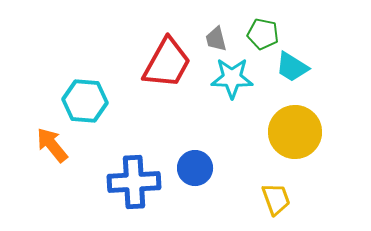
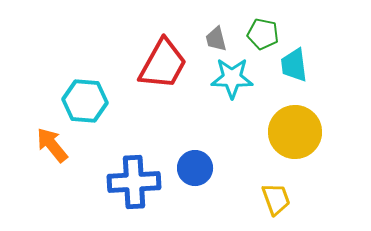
red trapezoid: moved 4 px left, 1 px down
cyan trapezoid: moved 2 px right, 2 px up; rotated 51 degrees clockwise
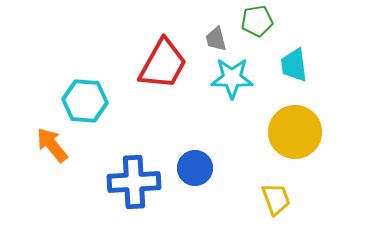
green pentagon: moved 6 px left, 13 px up; rotated 20 degrees counterclockwise
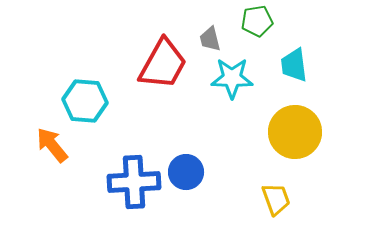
gray trapezoid: moved 6 px left
blue circle: moved 9 px left, 4 px down
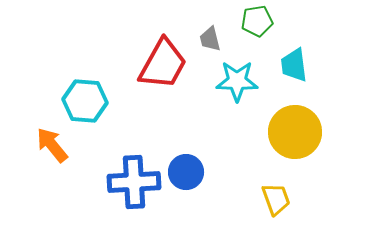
cyan star: moved 5 px right, 3 px down
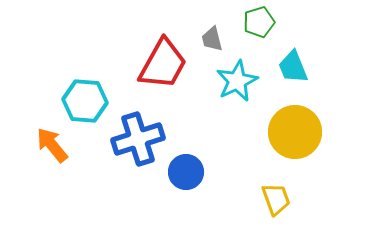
green pentagon: moved 2 px right, 1 px down; rotated 8 degrees counterclockwise
gray trapezoid: moved 2 px right
cyan trapezoid: moved 1 px left, 2 px down; rotated 15 degrees counterclockwise
cyan star: rotated 27 degrees counterclockwise
blue cross: moved 4 px right, 43 px up; rotated 15 degrees counterclockwise
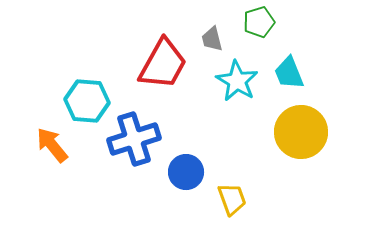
cyan trapezoid: moved 4 px left, 6 px down
cyan star: rotated 15 degrees counterclockwise
cyan hexagon: moved 2 px right
yellow circle: moved 6 px right
blue cross: moved 4 px left
yellow trapezoid: moved 44 px left
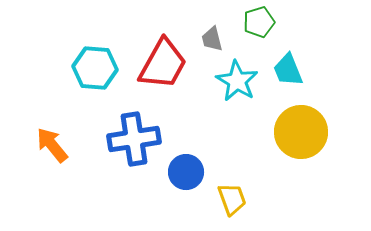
cyan trapezoid: moved 1 px left, 3 px up
cyan hexagon: moved 8 px right, 33 px up
blue cross: rotated 9 degrees clockwise
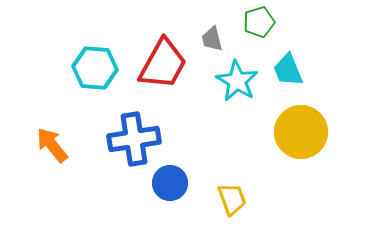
blue circle: moved 16 px left, 11 px down
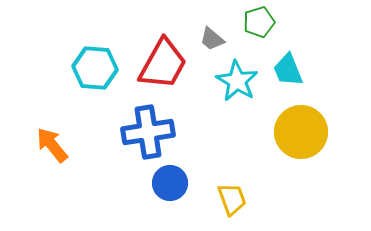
gray trapezoid: rotated 36 degrees counterclockwise
blue cross: moved 14 px right, 7 px up
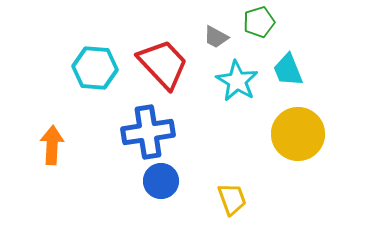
gray trapezoid: moved 4 px right, 2 px up; rotated 12 degrees counterclockwise
red trapezoid: rotated 72 degrees counterclockwise
yellow circle: moved 3 px left, 2 px down
orange arrow: rotated 42 degrees clockwise
blue circle: moved 9 px left, 2 px up
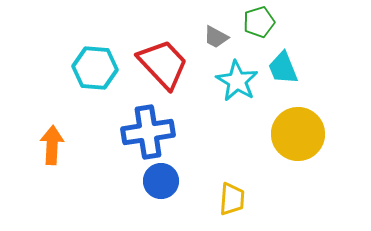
cyan trapezoid: moved 5 px left, 2 px up
yellow trapezoid: rotated 24 degrees clockwise
